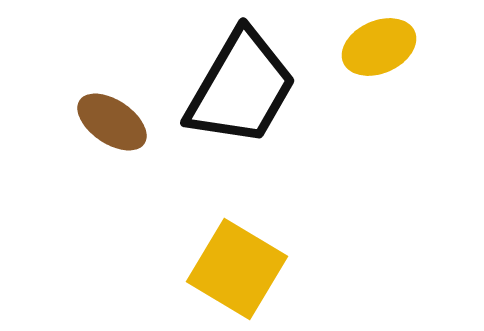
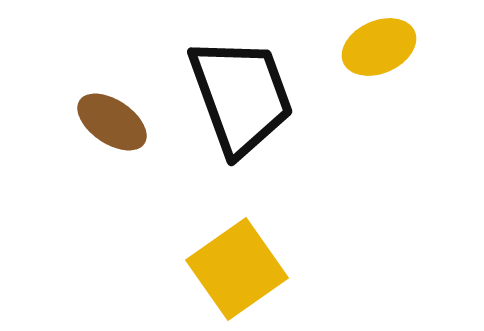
black trapezoid: moved 8 px down; rotated 50 degrees counterclockwise
yellow square: rotated 24 degrees clockwise
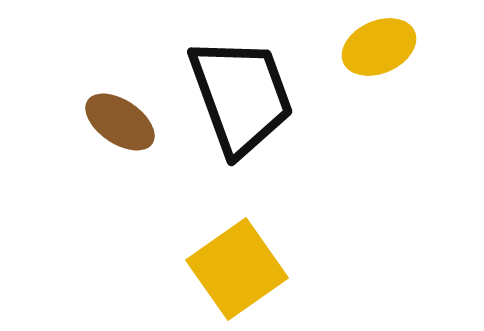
brown ellipse: moved 8 px right
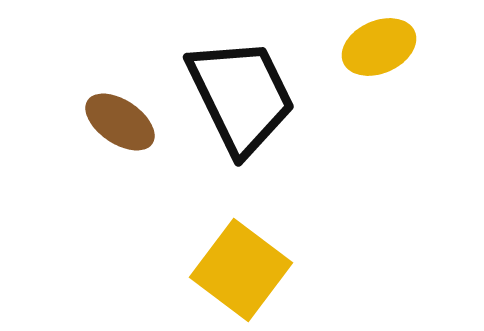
black trapezoid: rotated 6 degrees counterclockwise
yellow square: moved 4 px right, 1 px down; rotated 18 degrees counterclockwise
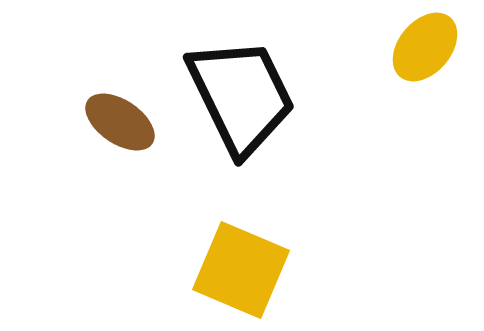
yellow ellipse: moved 46 px right; rotated 26 degrees counterclockwise
yellow square: rotated 14 degrees counterclockwise
